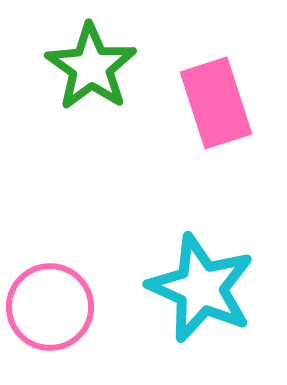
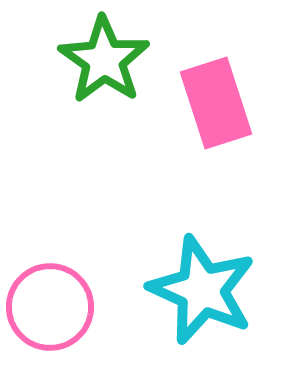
green star: moved 13 px right, 7 px up
cyan star: moved 1 px right, 2 px down
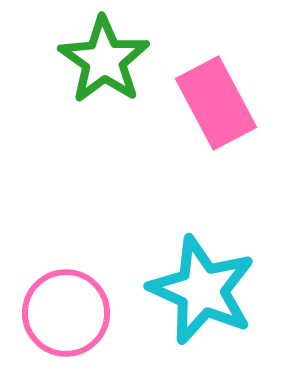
pink rectangle: rotated 10 degrees counterclockwise
pink circle: moved 16 px right, 6 px down
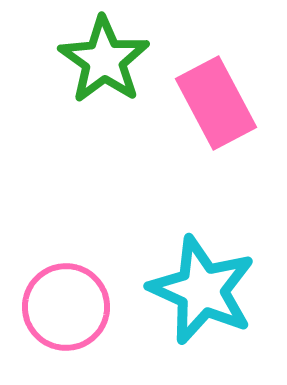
pink circle: moved 6 px up
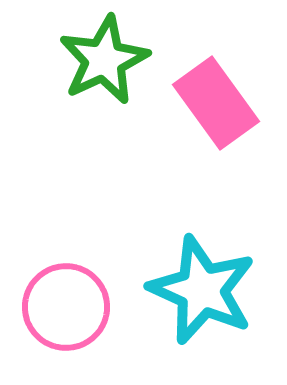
green star: rotated 12 degrees clockwise
pink rectangle: rotated 8 degrees counterclockwise
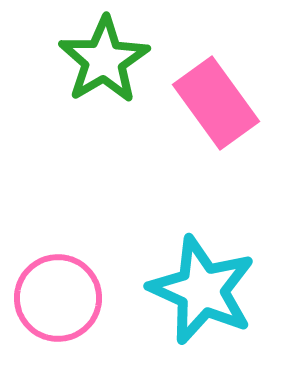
green star: rotated 6 degrees counterclockwise
pink circle: moved 8 px left, 9 px up
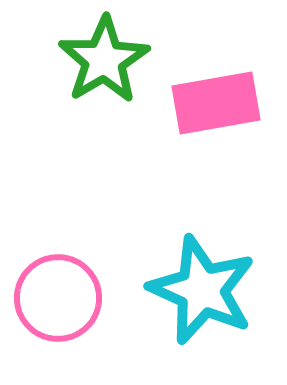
pink rectangle: rotated 64 degrees counterclockwise
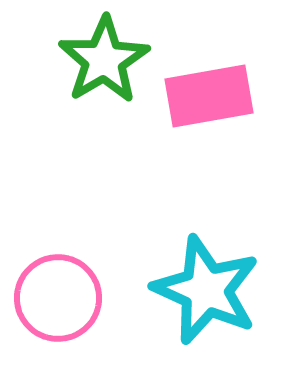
pink rectangle: moved 7 px left, 7 px up
cyan star: moved 4 px right
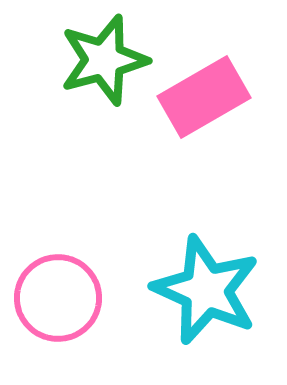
green star: rotated 16 degrees clockwise
pink rectangle: moved 5 px left, 1 px down; rotated 20 degrees counterclockwise
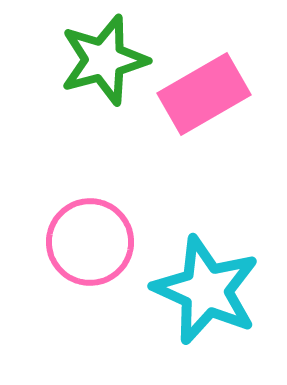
pink rectangle: moved 3 px up
pink circle: moved 32 px right, 56 px up
